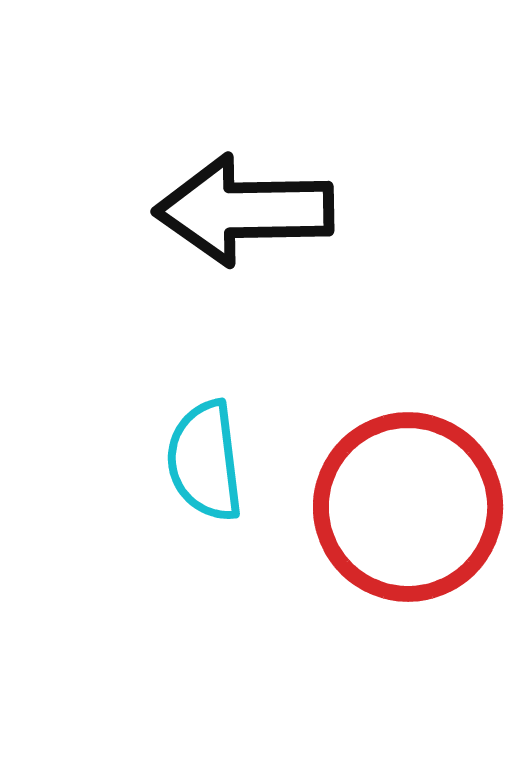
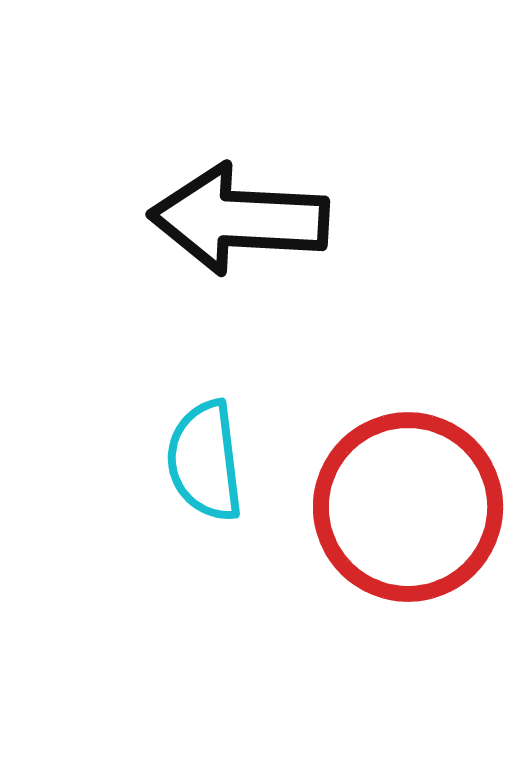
black arrow: moved 5 px left, 9 px down; rotated 4 degrees clockwise
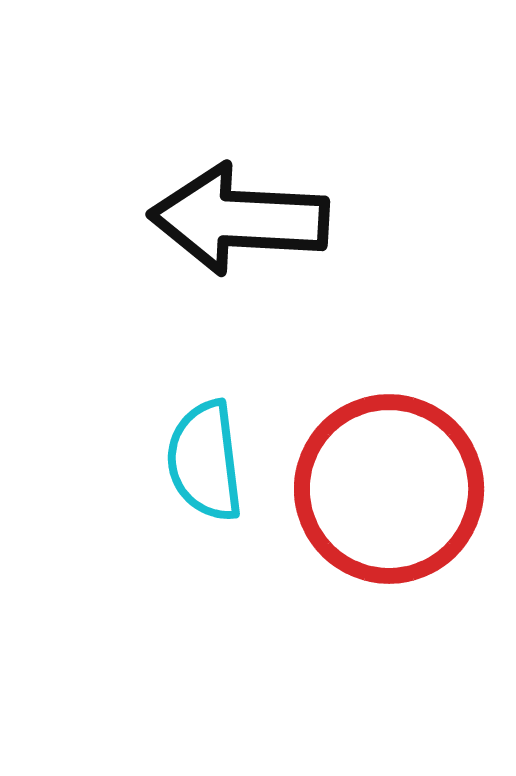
red circle: moved 19 px left, 18 px up
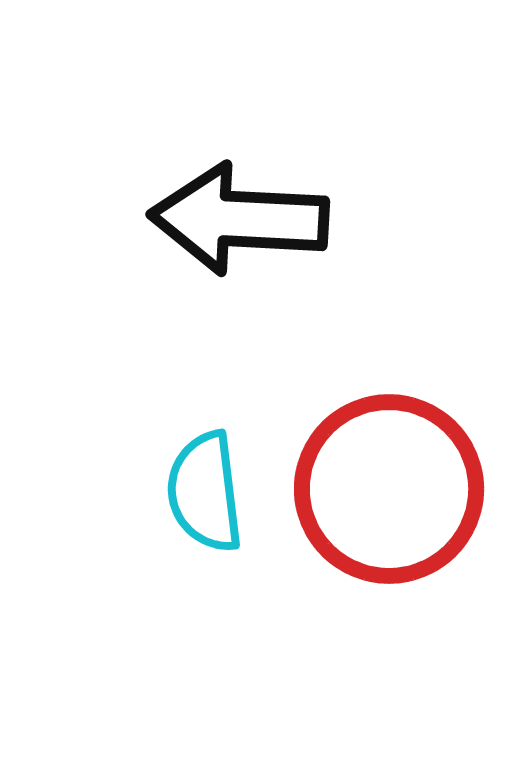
cyan semicircle: moved 31 px down
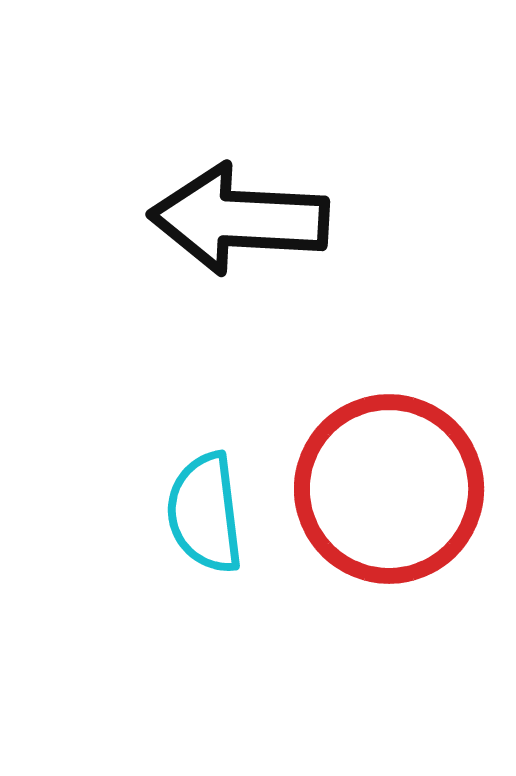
cyan semicircle: moved 21 px down
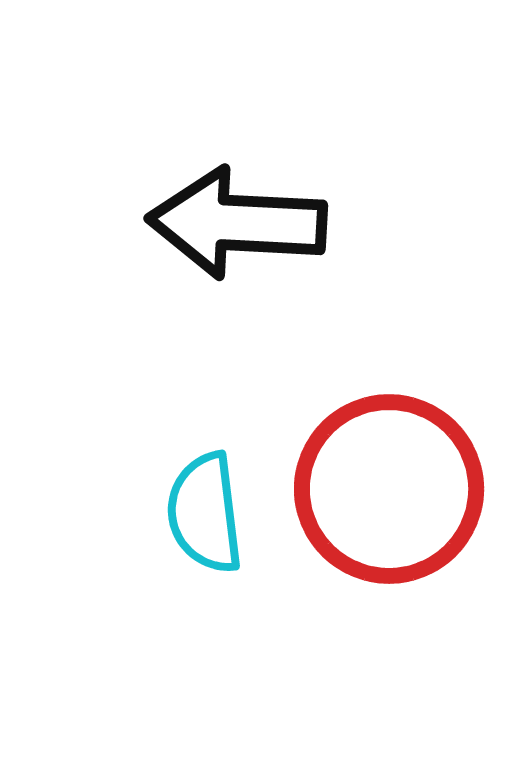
black arrow: moved 2 px left, 4 px down
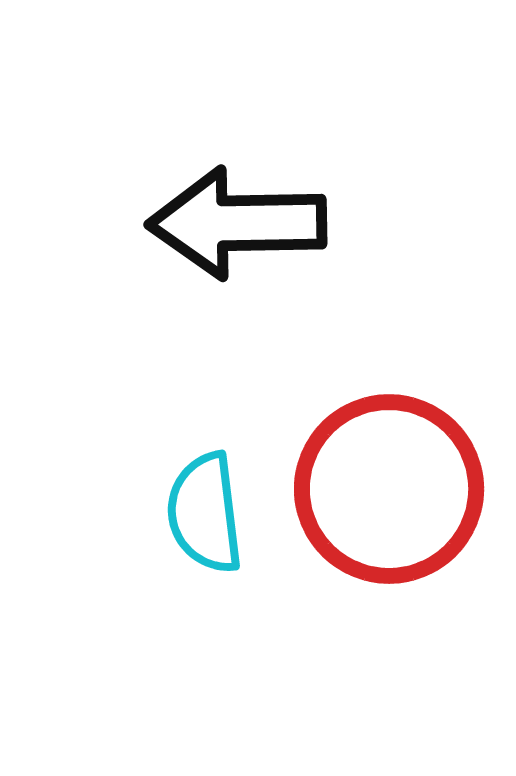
black arrow: rotated 4 degrees counterclockwise
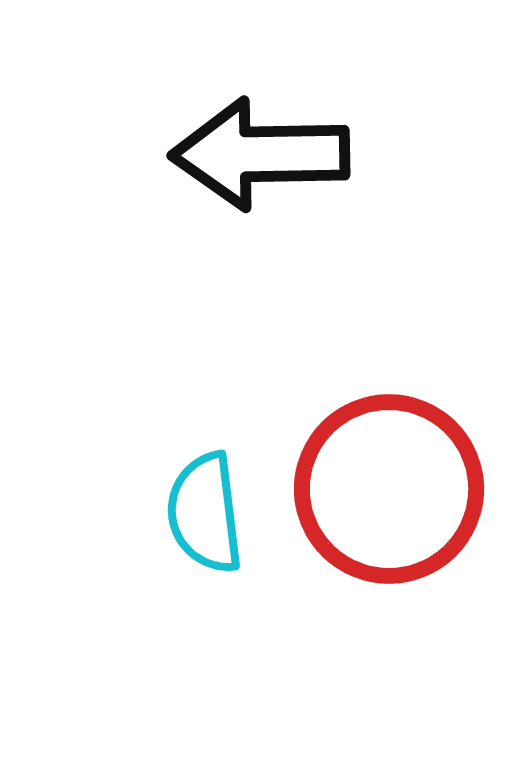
black arrow: moved 23 px right, 69 px up
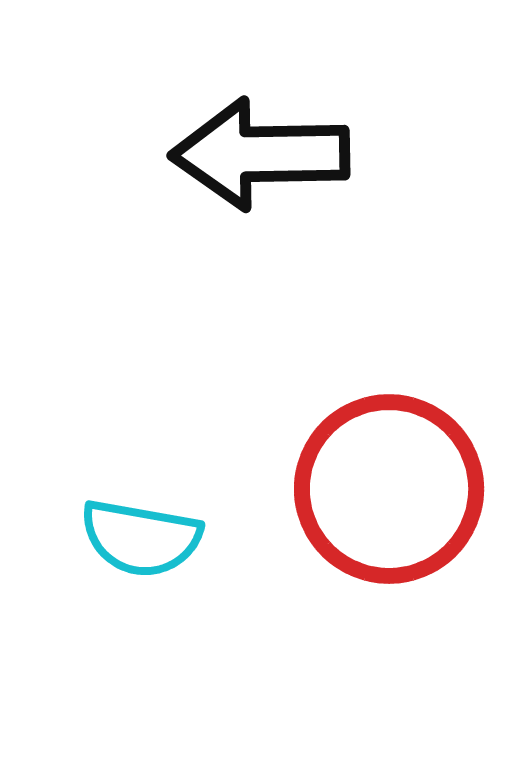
cyan semicircle: moved 64 px left, 25 px down; rotated 73 degrees counterclockwise
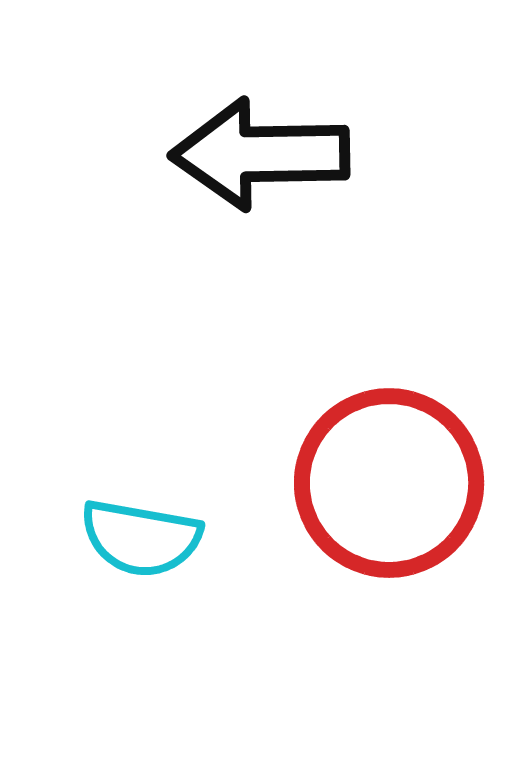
red circle: moved 6 px up
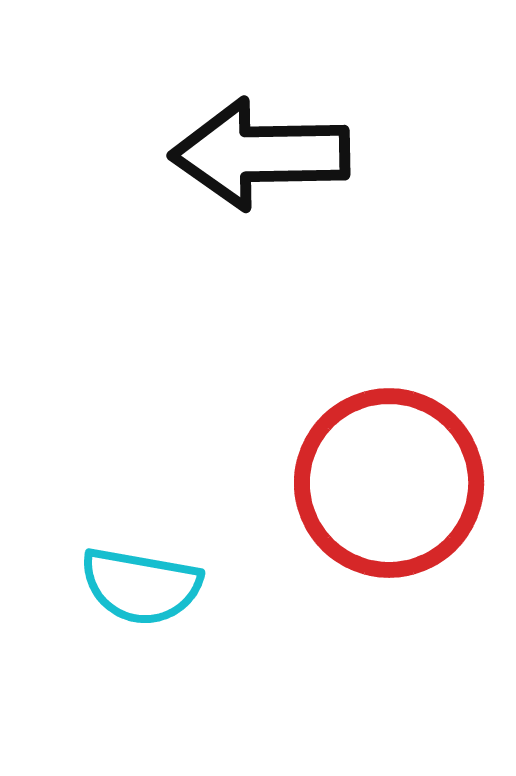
cyan semicircle: moved 48 px down
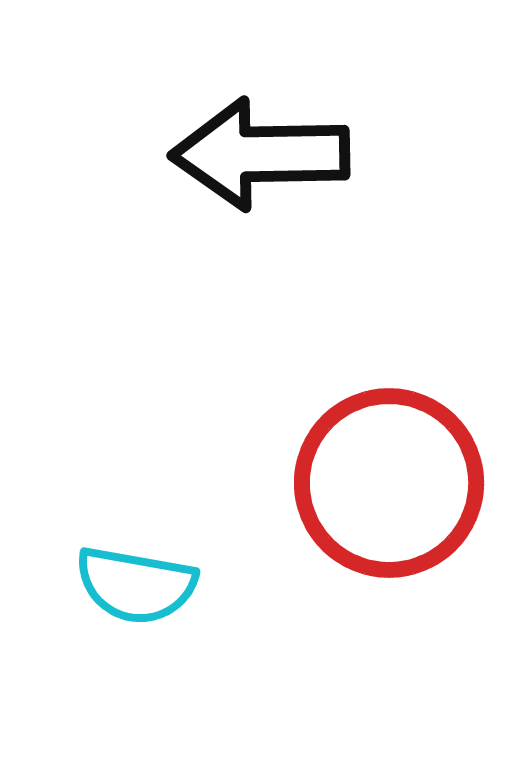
cyan semicircle: moved 5 px left, 1 px up
